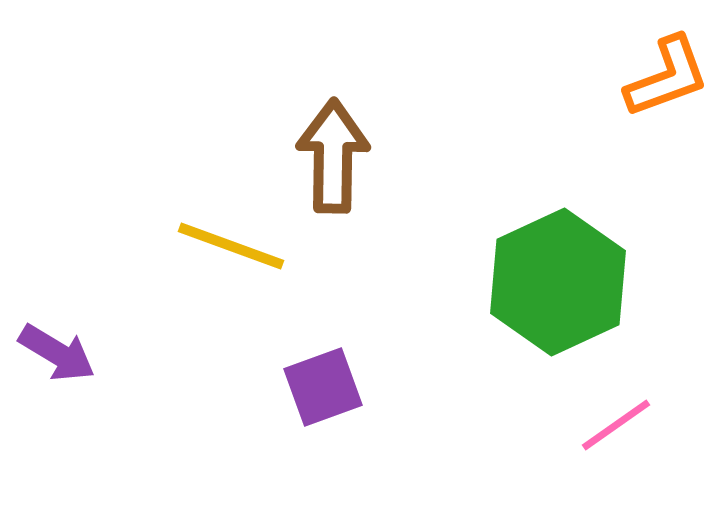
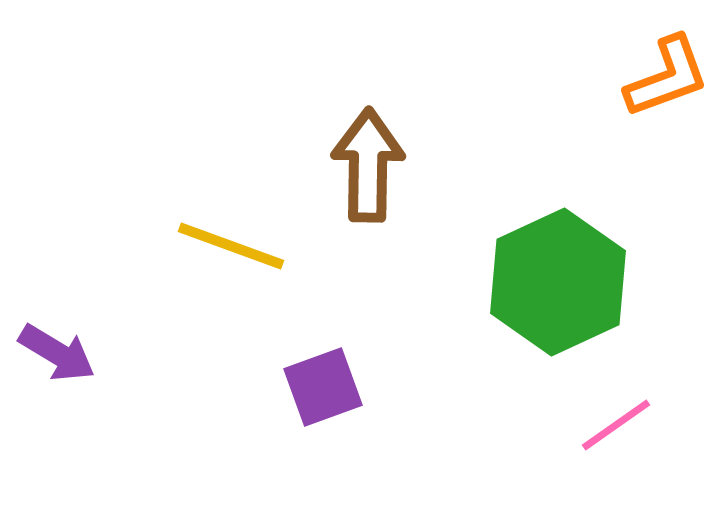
brown arrow: moved 35 px right, 9 px down
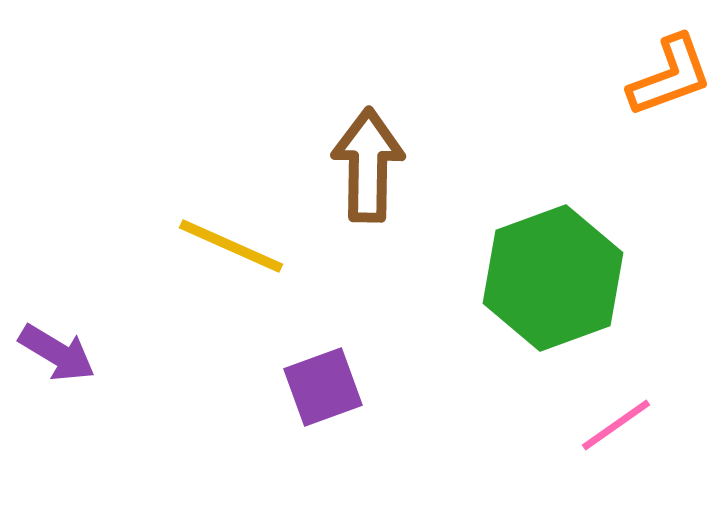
orange L-shape: moved 3 px right, 1 px up
yellow line: rotated 4 degrees clockwise
green hexagon: moved 5 px left, 4 px up; rotated 5 degrees clockwise
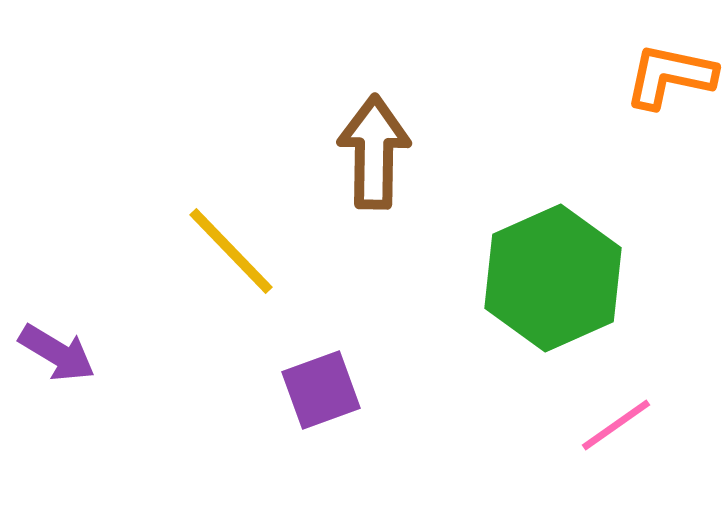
orange L-shape: rotated 148 degrees counterclockwise
brown arrow: moved 6 px right, 13 px up
yellow line: moved 5 px down; rotated 22 degrees clockwise
green hexagon: rotated 4 degrees counterclockwise
purple square: moved 2 px left, 3 px down
